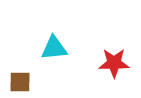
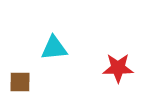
red star: moved 4 px right, 5 px down
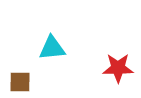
cyan triangle: moved 2 px left
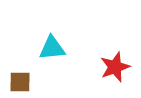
red star: moved 3 px left, 1 px up; rotated 20 degrees counterclockwise
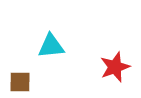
cyan triangle: moved 1 px left, 2 px up
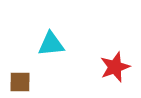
cyan triangle: moved 2 px up
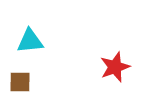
cyan triangle: moved 21 px left, 3 px up
